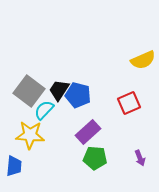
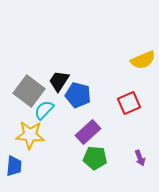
black trapezoid: moved 9 px up
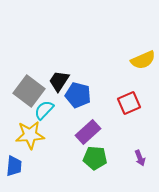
yellow star: rotated 8 degrees counterclockwise
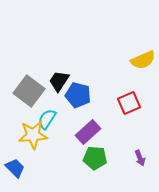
cyan semicircle: moved 3 px right, 9 px down; rotated 10 degrees counterclockwise
yellow star: moved 3 px right
blue trapezoid: moved 1 px right, 2 px down; rotated 50 degrees counterclockwise
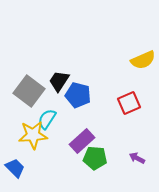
purple rectangle: moved 6 px left, 9 px down
purple arrow: moved 3 px left; rotated 140 degrees clockwise
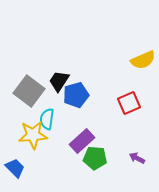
blue pentagon: moved 2 px left; rotated 30 degrees counterclockwise
cyan semicircle: rotated 25 degrees counterclockwise
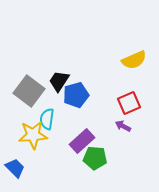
yellow semicircle: moved 9 px left
purple arrow: moved 14 px left, 32 px up
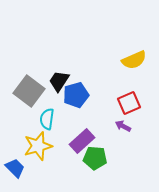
yellow star: moved 5 px right, 11 px down; rotated 12 degrees counterclockwise
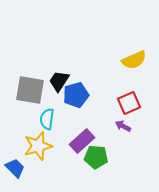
gray square: moved 1 px right, 1 px up; rotated 28 degrees counterclockwise
green pentagon: moved 1 px right, 1 px up
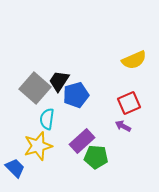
gray square: moved 5 px right, 2 px up; rotated 32 degrees clockwise
